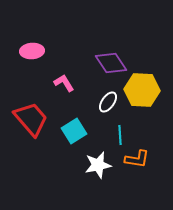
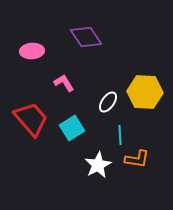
purple diamond: moved 25 px left, 26 px up
yellow hexagon: moved 3 px right, 2 px down
cyan square: moved 2 px left, 3 px up
white star: rotated 16 degrees counterclockwise
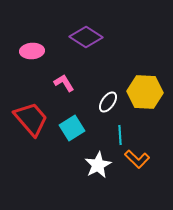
purple diamond: rotated 24 degrees counterclockwise
orange L-shape: rotated 35 degrees clockwise
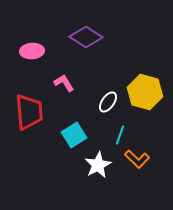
yellow hexagon: rotated 12 degrees clockwise
red trapezoid: moved 2 px left, 7 px up; rotated 36 degrees clockwise
cyan square: moved 2 px right, 7 px down
cyan line: rotated 24 degrees clockwise
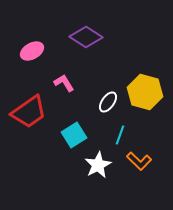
pink ellipse: rotated 25 degrees counterclockwise
red trapezoid: rotated 60 degrees clockwise
orange L-shape: moved 2 px right, 2 px down
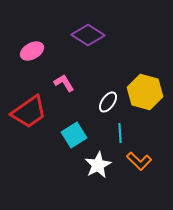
purple diamond: moved 2 px right, 2 px up
cyan line: moved 2 px up; rotated 24 degrees counterclockwise
